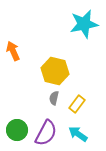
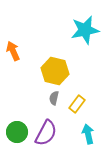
cyan star: moved 1 px right, 6 px down
green circle: moved 2 px down
cyan arrow: moved 10 px right; rotated 42 degrees clockwise
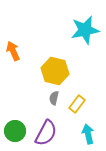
green circle: moved 2 px left, 1 px up
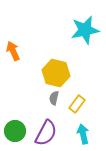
yellow hexagon: moved 1 px right, 2 px down
cyan arrow: moved 5 px left
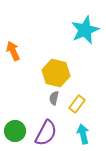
cyan star: rotated 12 degrees counterclockwise
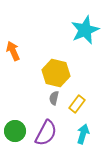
cyan arrow: rotated 30 degrees clockwise
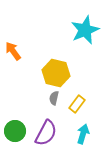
orange arrow: rotated 12 degrees counterclockwise
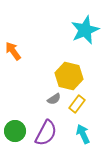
yellow hexagon: moved 13 px right, 3 px down
gray semicircle: moved 1 px down; rotated 136 degrees counterclockwise
cyan arrow: rotated 42 degrees counterclockwise
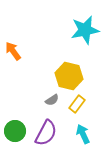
cyan star: rotated 12 degrees clockwise
gray semicircle: moved 2 px left, 1 px down
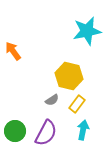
cyan star: moved 2 px right, 1 px down
cyan arrow: moved 4 px up; rotated 36 degrees clockwise
